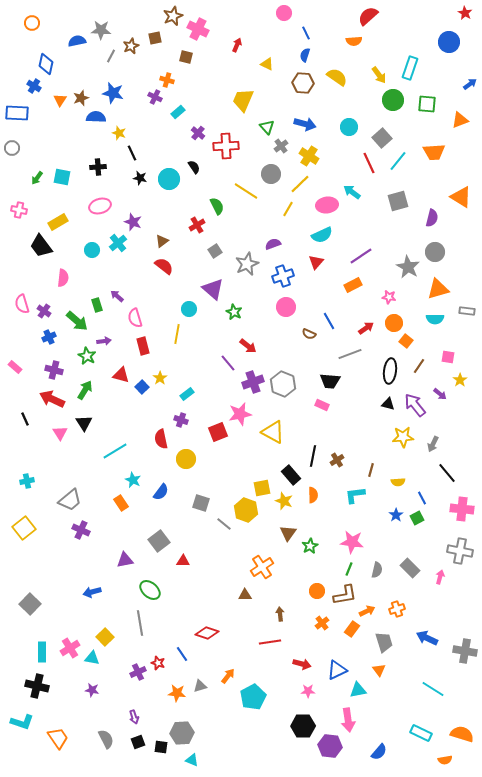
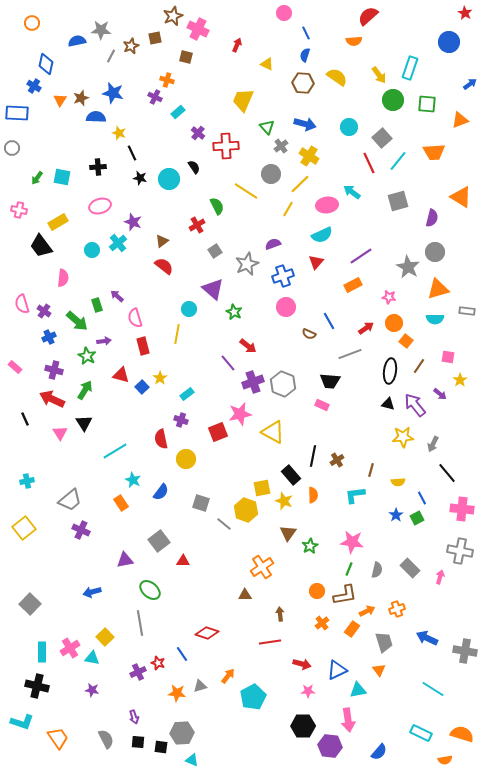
black square at (138, 742): rotated 24 degrees clockwise
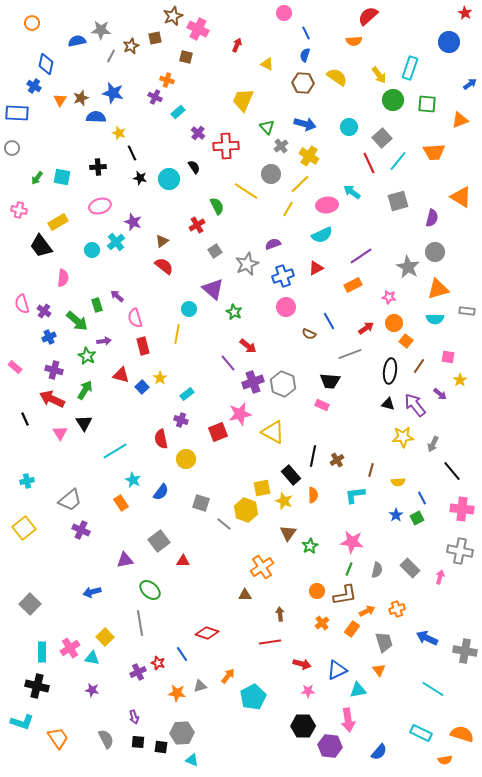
cyan cross at (118, 243): moved 2 px left, 1 px up
red triangle at (316, 262): moved 6 px down; rotated 21 degrees clockwise
black line at (447, 473): moved 5 px right, 2 px up
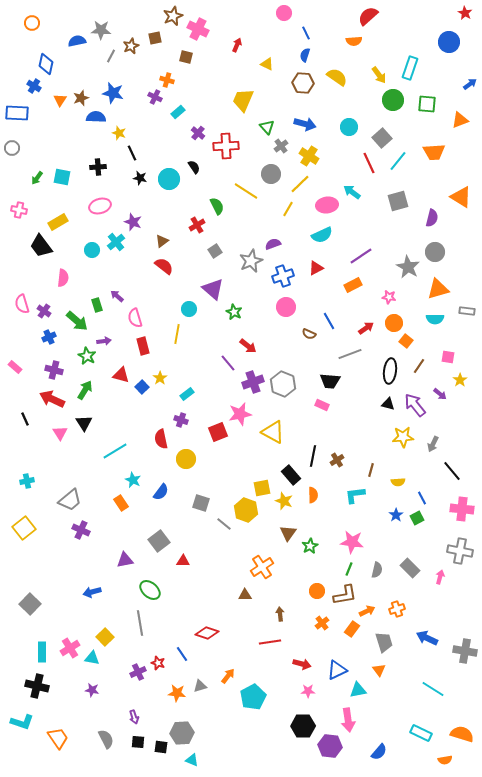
gray star at (247, 264): moved 4 px right, 3 px up
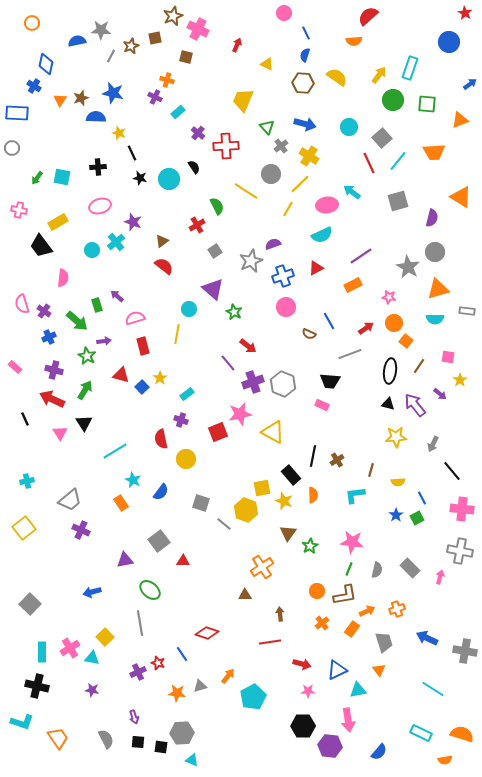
yellow arrow at (379, 75): rotated 108 degrees counterclockwise
pink semicircle at (135, 318): rotated 90 degrees clockwise
yellow star at (403, 437): moved 7 px left
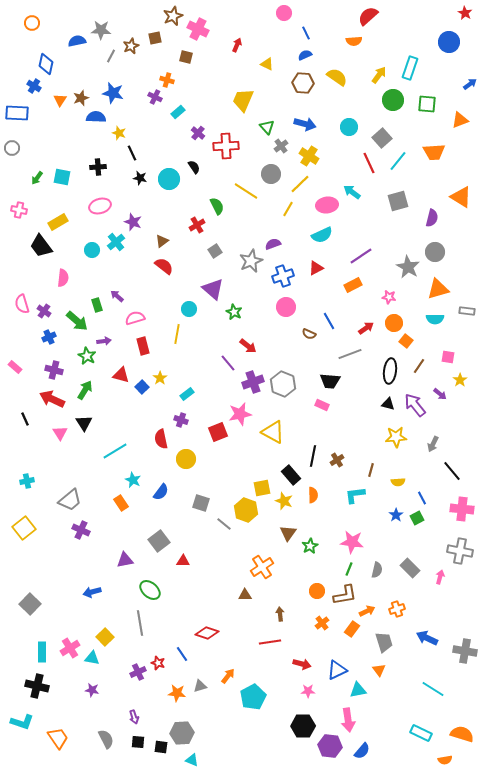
blue semicircle at (305, 55): rotated 48 degrees clockwise
blue semicircle at (379, 752): moved 17 px left, 1 px up
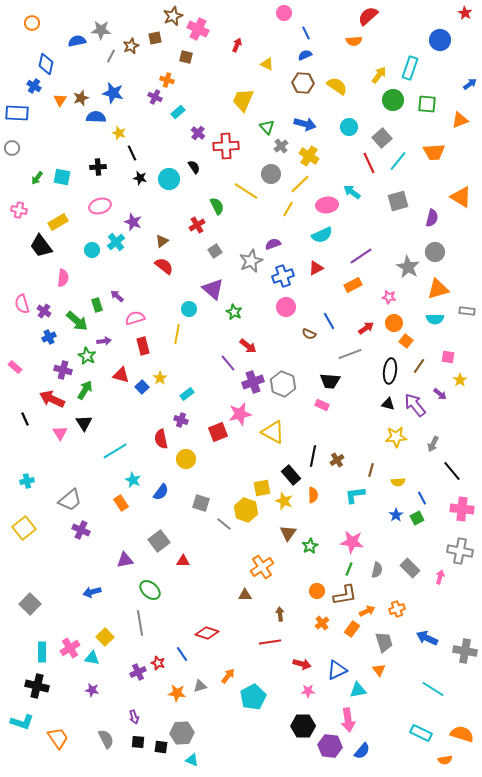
blue circle at (449, 42): moved 9 px left, 2 px up
yellow semicircle at (337, 77): moved 9 px down
purple cross at (54, 370): moved 9 px right
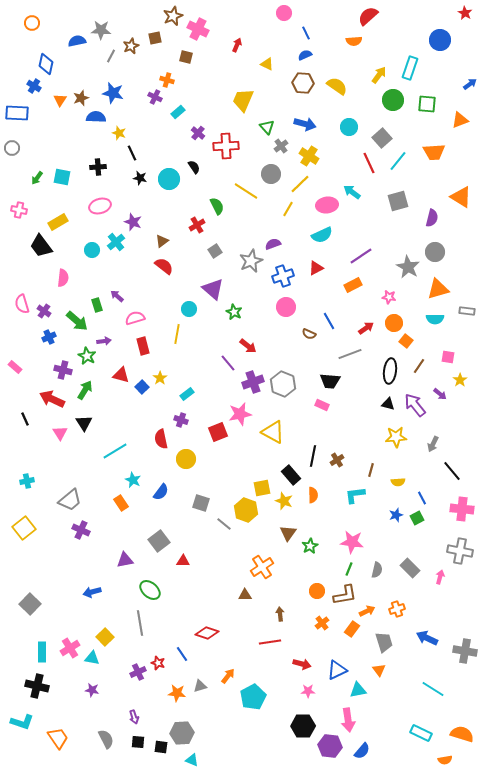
blue star at (396, 515): rotated 16 degrees clockwise
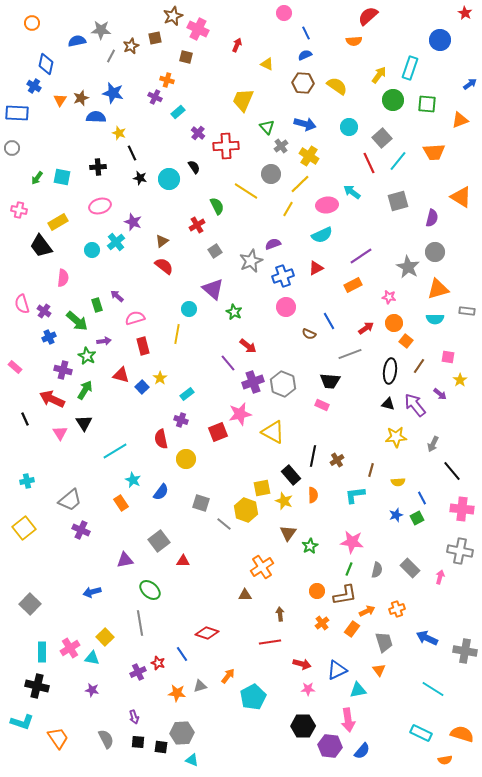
pink star at (308, 691): moved 2 px up
